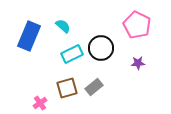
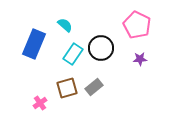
cyan semicircle: moved 2 px right, 1 px up
blue rectangle: moved 5 px right, 8 px down
cyan rectangle: moved 1 px right; rotated 30 degrees counterclockwise
purple star: moved 2 px right, 4 px up
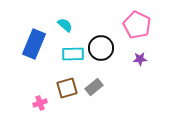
cyan rectangle: rotated 55 degrees clockwise
pink cross: rotated 16 degrees clockwise
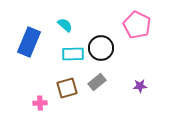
blue rectangle: moved 5 px left, 2 px up
purple star: moved 27 px down
gray rectangle: moved 3 px right, 5 px up
pink cross: rotated 16 degrees clockwise
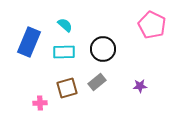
pink pentagon: moved 15 px right
black circle: moved 2 px right, 1 px down
cyan rectangle: moved 9 px left, 2 px up
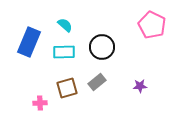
black circle: moved 1 px left, 2 px up
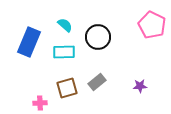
black circle: moved 4 px left, 10 px up
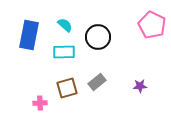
blue rectangle: moved 7 px up; rotated 12 degrees counterclockwise
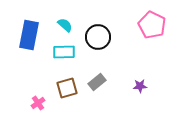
pink cross: moved 2 px left; rotated 32 degrees counterclockwise
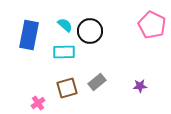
black circle: moved 8 px left, 6 px up
